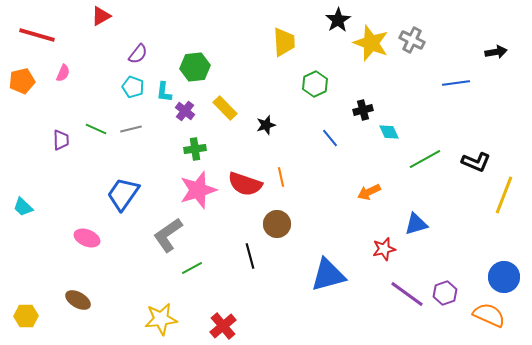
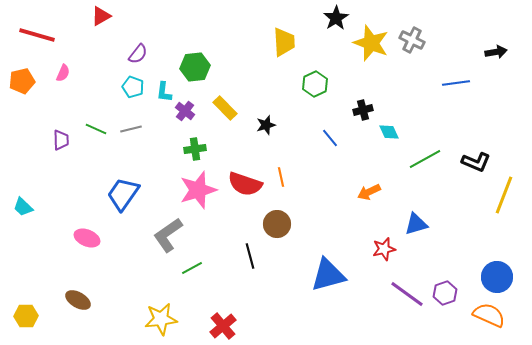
black star at (338, 20): moved 2 px left, 2 px up
blue circle at (504, 277): moved 7 px left
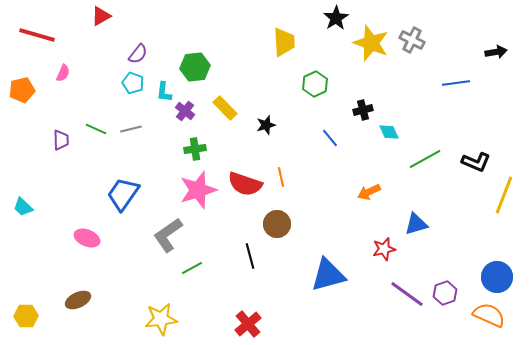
orange pentagon at (22, 81): moved 9 px down
cyan pentagon at (133, 87): moved 4 px up
brown ellipse at (78, 300): rotated 55 degrees counterclockwise
red cross at (223, 326): moved 25 px right, 2 px up
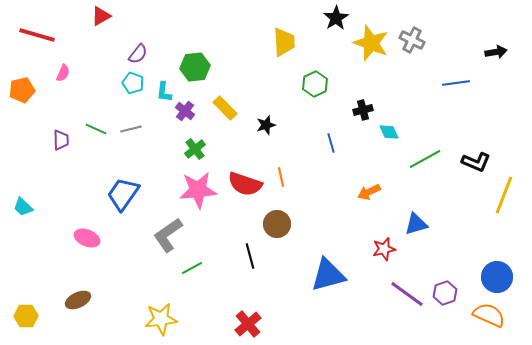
blue line at (330, 138): moved 1 px right, 5 px down; rotated 24 degrees clockwise
green cross at (195, 149): rotated 30 degrees counterclockwise
pink star at (198, 190): rotated 12 degrees clockwise
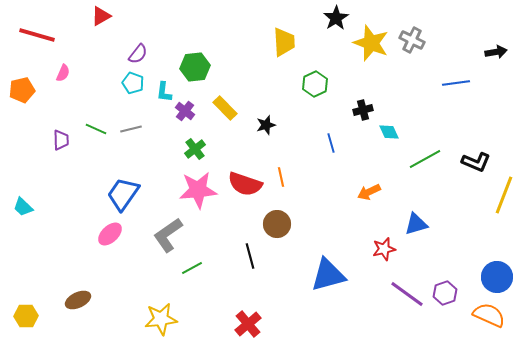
pink ellipse at (87, 238): moved 23 px right, 4 px up; rotated 65 degrees counterclockwise
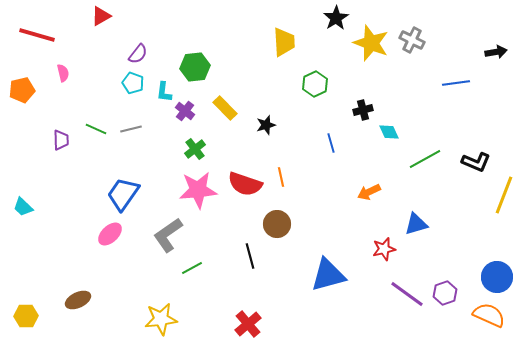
pink semicircle at (63, 73): rotated 36 degrees counterclockwise
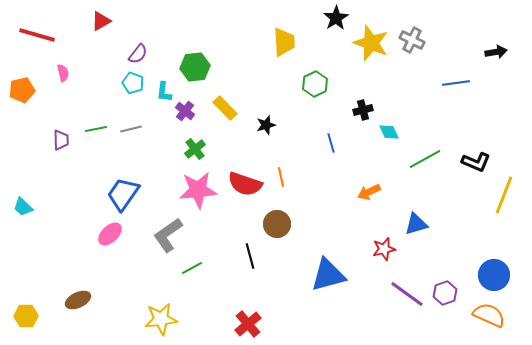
red triangle at (101, 16): moved 5 px down
green line at (96, 129): rotated 35 degrees counterclockwise
blue circle at (497, 277): moved 3 px left, 2 px up
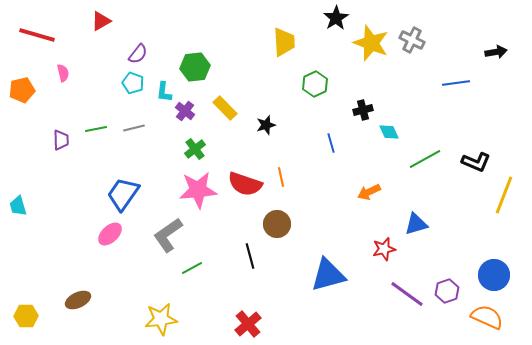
gray line at (131, 129): moved 3 px right, 1 px up
cyan trapezoid at (23, 207): moved 5 px left, 1 px up; rotated 30 degrees clockwise
purple hexagon at (445, 293): moved 2 px right, 2 px up
orange semicircle at (489, 315): moved 2 px left, 2 px down
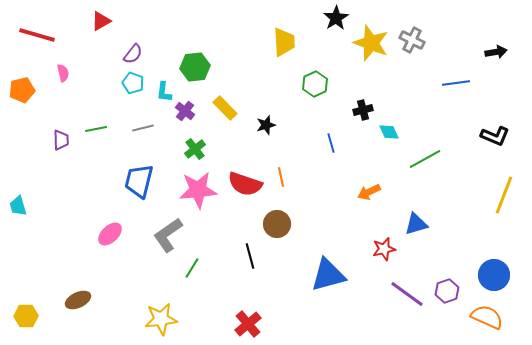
purple semicircle at (138, 54): moved 5 px left
gray line at (134, 128): moved 9 px right
black L-shape at (476, 162): moved 19 px right, 26 px up
blue trapezoid at (123, 194): moved 16 px right, 13 px up; rotated 21 degrees counterclockwise
green line at (192, 268): rotated 30 degrees counterclockwise
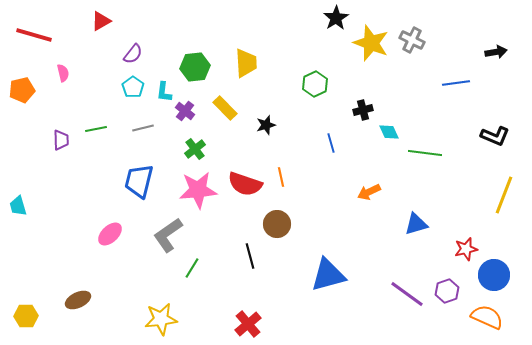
red line at (37, 35): moved 3 px left
yellow trapezoid at (284, 42): moved 38 px left, 21 px down
cyan pentagon at (133, 83): moved 4 px down; rotated 15 degrees clockwise
green line at (425, 159): moved 6 px up; rotated 36 degrees clockwise
red star at (384, 249): moved 82 px right
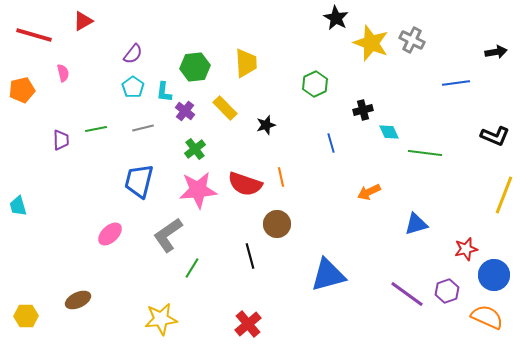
black star at (336, 18): rotated 10 degrees counterclockwise
red triangle at (101, 21): moved 18 px left
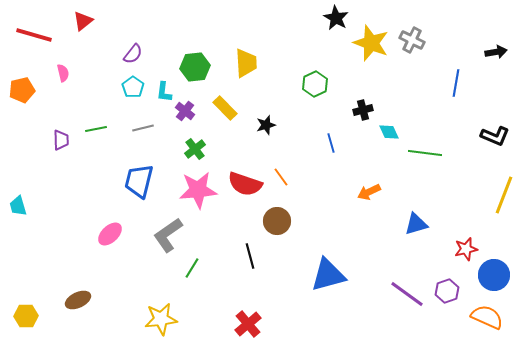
red triangle at (83, 21): rotated 10 degrees counterclockwise
blue line at (456, 83): rotated 72 degrees counterclockwise
orange line at (281, 177): rotated 24 degrees counterclockwise
brown circle at (277, 224): moved 3 px up
